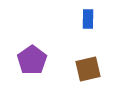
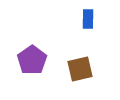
brown square: moved 8 px left
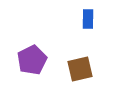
purple pentagon: rotated 8 degrees clockwise
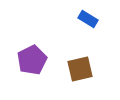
blue rectangle: rotated 60 degrees counterclockwise
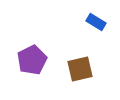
blue rectangle: moved 8 px right, 3 px down
